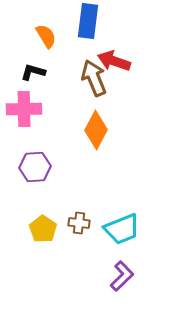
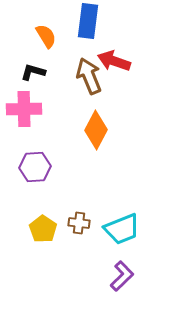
brown arrow: moved 5 px left, 2 px up
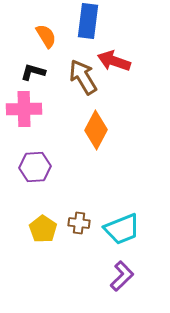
brown arrow: moved 6 px left, 1 px down; rotated 9 degrees counterclockwise
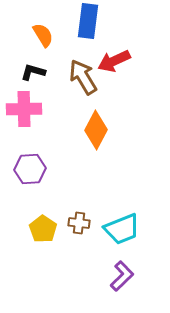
orange semicircle: moved 3 px left, 1 px up
red arrow: rotated 44 degrees counterclockwise
purple hexagon: moved 5 px left, 2 px down
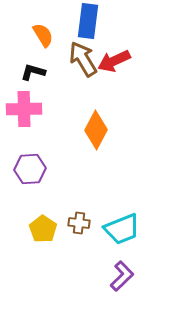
brown arrow: moved 18 px up
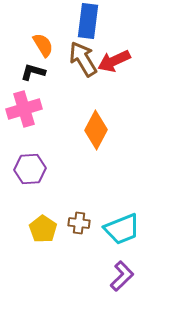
orange semicircle: moved 10 px down
pink cross: rotated 16 degrees counterclockwise
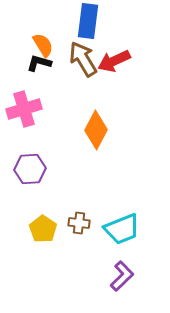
black L-shape: moved 6 px right, 9 px up
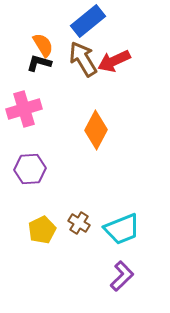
blue rectangle: rotated 44 degrees clockwise
brown cross: rotated 25 degrees clockwise
yellow pentagon: moved 1 px left, 1 px down; rotated 12 degrees clockwise
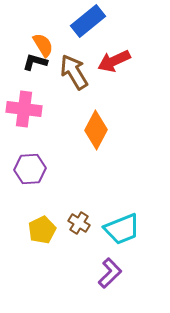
brown arrow: moved 9 px left, 13 px down
black L-shape: moved 4 px left, 1 px up
pink cross: rotated 24 degrees clockwise
purple L-shape: moved 12 px left, 3 px up
